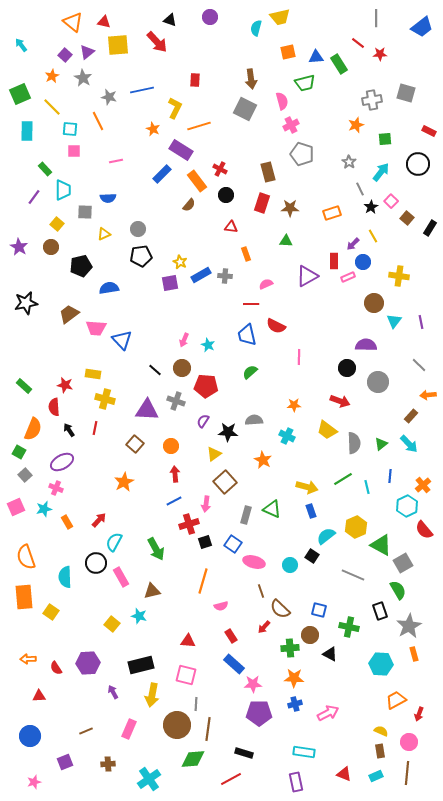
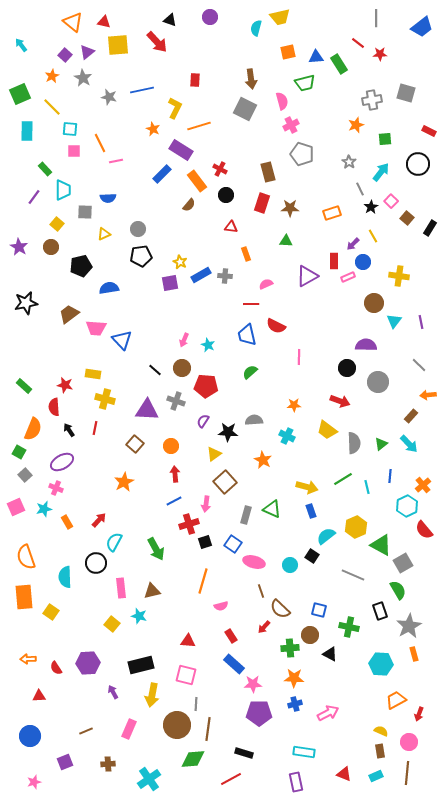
orange line at (98, 121): moved 2 px right, 22 px down
pink rectangle at (121, 577): moved 11 px down; rotated 24 degrees clockwise
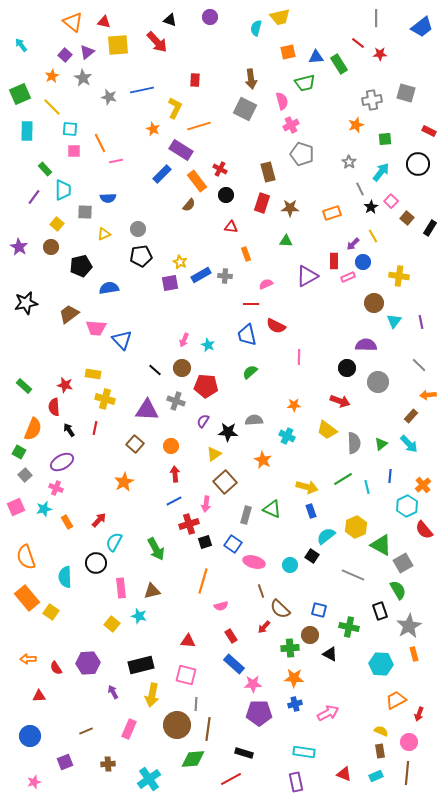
orange rectangle at (24, 597): moved 3 px right, 1 px down; rotated 35 degrees counterclockwise
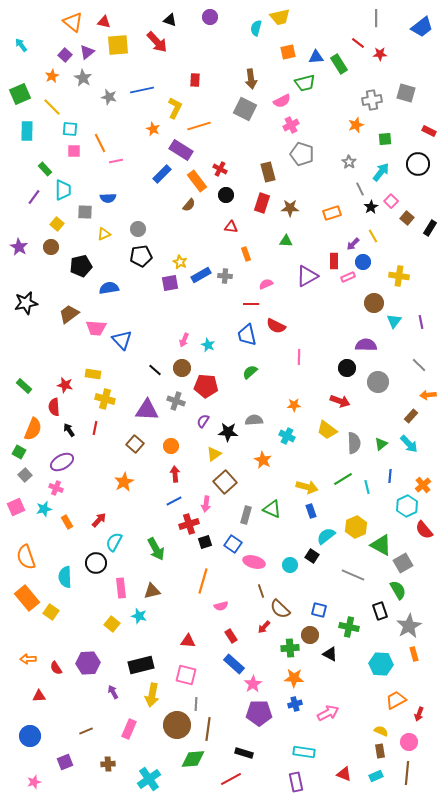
pink semicircle at (282, 101): rotated 78 degrees clockwise
pink star at (253, 684): rotated 30 degrees counterclockwise
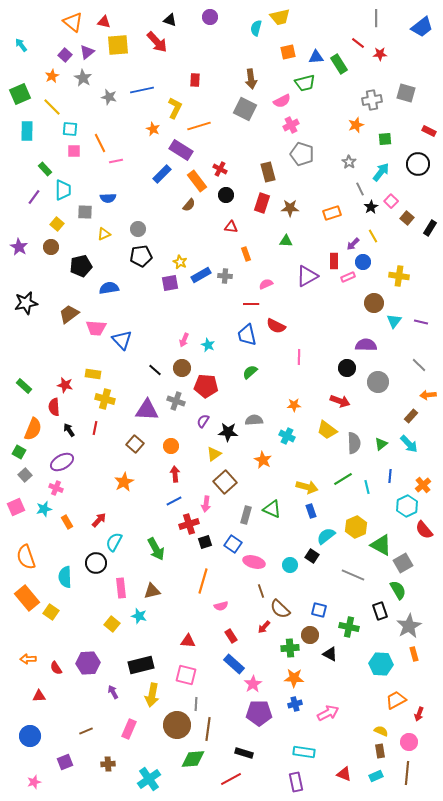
purple line at (421, 322): rotated 64 degrees counterclockwise
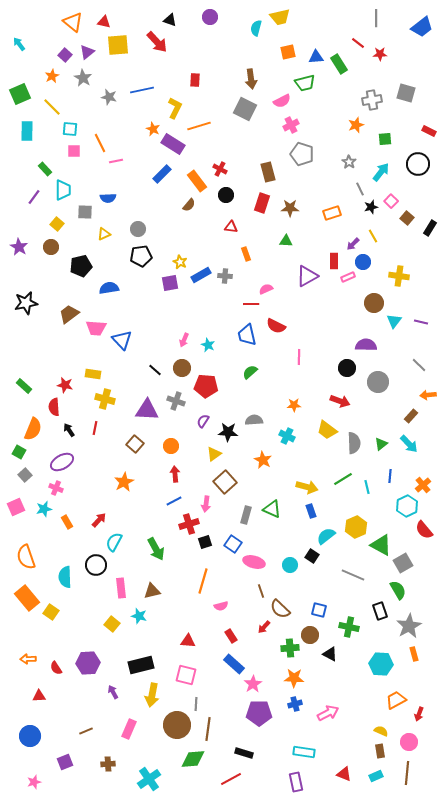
cyan arrow at (21, 45): moved 2 px left, 1 px up
purple rectangle at (181, 150): moved 8 px left, 6 px up
black star at (371, 207): rotated 16 degrees clockwise
pink semicircle at (266, 284): moved 5 px down
black circle at (96, 563): moved 2 px down
